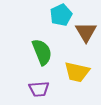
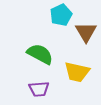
green semicircle: moved 2 px left, 2 px down; rotated 40 degrees counterclockwise
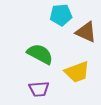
cyan pentagon: rotated 20 degrees clockwise
brown triangle: rotated 35 degrees counterclockwise
yellow trapezoid: rotated 32 degrees counterclockwise
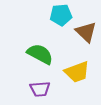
brown triangle: rotated 20 degrees clockwise
purple trapezoid: moved 1 px right
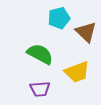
cyan pentagon: moved 2 px left, 3 px down; rotated 10 degrees counterclockwise
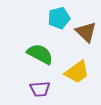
yellow trapezoid: rotated 16 degrees counterclockwise
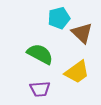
brown triangle: moved 4 px left, 1 px down
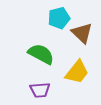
green semicircle: moved 1 px right
yellow trapezoid: rotated 16 degrees counterclockwise
purple trapezoid: moved 1 px down
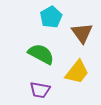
cyan pentagon: moved 8 px left, 1 px up; rotated 15 degrees counterclockwise
brown triangle: rotated 10 degrees clockwise
purple trapezoid: rotated 15 degrees clockwise
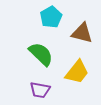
brown triangle: rotated 40 degrees counterclockwise
green semicircle: rotated 16 degrees clockwise
